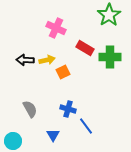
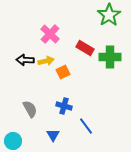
pink cross: moved 6 px left, 6 px down; rotated 18 degrees clockwise
yellow arrow: moved 1 px left, 1 px down
blue cross: moved 4 px left, 3 px up
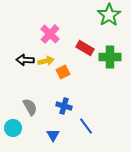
gray semicircle: moved 2 px up
cyan circle: moved 13 px up
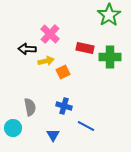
red rectangle: rotated 18 degrees counterclockwise
black arrow: moved 2 px right, 11 px up
gray semicircle: rotated 18 degrees clockwise
blue line: rotated 24 degrees counterclockwise
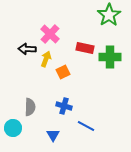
yellow arrow: moved 2 px up; rotated 56 degrees counterclockwise
gray semicircle: rotated 12 degrees clockwise
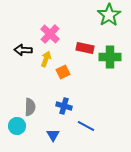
black arrow: moved 4 px left, 1 px down
cyan circle: moved 4 px right, 2 px up
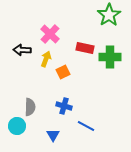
black arrow: moved 1 px left
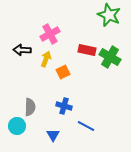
green star: rotated 15 degrees counterclockwise
pink cross: rotated 18 degrees clockwise
red rectangle: moved 2 px right, 2 px down
green cross: rotated 30 degrees clockwise
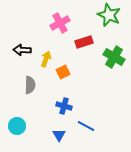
pink cross: moved 10 px right, 11 px up
red rectangle: moved 3 px left, 8 px up; rotated 30 degrees counterclockwise
green cross: moved 4 px right
gray semicircle: moved 22 px up
blue triangle: moved 6 px right
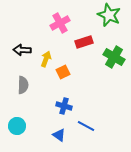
gray semicircle: moved 7 px left
blue triangle: rotated 24 degrees counterclockwise
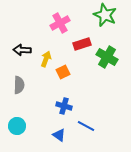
green star: moved 4 px left
red rectangle: moved 2 px left, 2 px down
green cross: moved 7 px left
gray semicircle: moved 4 px left
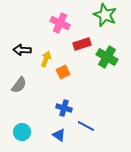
pink cross: rotated 36 degrees counterclockwise
gray semicircle: rotated 36 degrees clockwise
blue cross: moved 2 px down
cyan circle: moved 5 px right, 6 px down
